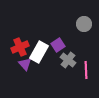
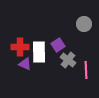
red cross: rotated 24 degrees clockwise
white rectangle: rotated 30 degrees counterclockwise
purple triangle: rotated 24 degrees counterclockwise
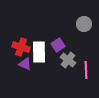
red cross: moved 1 px right; rotated 18 degrees clockwise
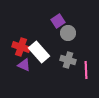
gray circle: moved 16 px left, 9 px down
purple square: moved 24 px up
white rectangle: rotated 40 degrees counterclockwise
gray cross: rotated 21 degrees counterclockwise
purple triangle: moved 1 px left, 1 px down
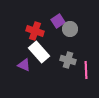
gray circle: moved 2 px right, 4 px up
red cross: moved 14 px right, 16 px up
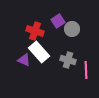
gray circle: moved 2 px right
purple triangle: moved 5 px up
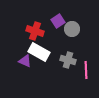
white rectangle: rotated 20 degrees counterclockwise
purple triangle: moved 1 px right, 1 px down
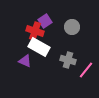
purple square: moved 13 px left
gray circle: moved 2 px up
white rectangle: moved 5 px up
pink line: rotated 42 degrees clockwise
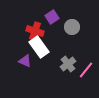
purple square: moved 7 px right, 4 px up
white rectangle: rotated 25 degrees clockwise
gray cross: moved 4 px down; rotated 35 degrees clockwise
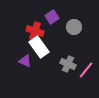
gray circle: moved 2 px right
gray cross: rotated 28 degrees counterclockwise
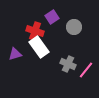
purple triangle: moved 10 px left, 7 px up; rotated 40 degrees counterclockwise
